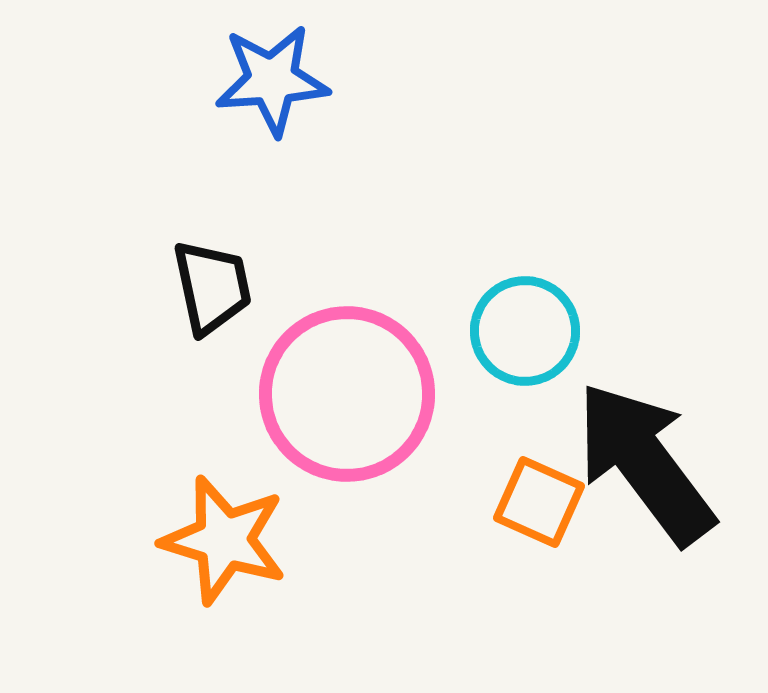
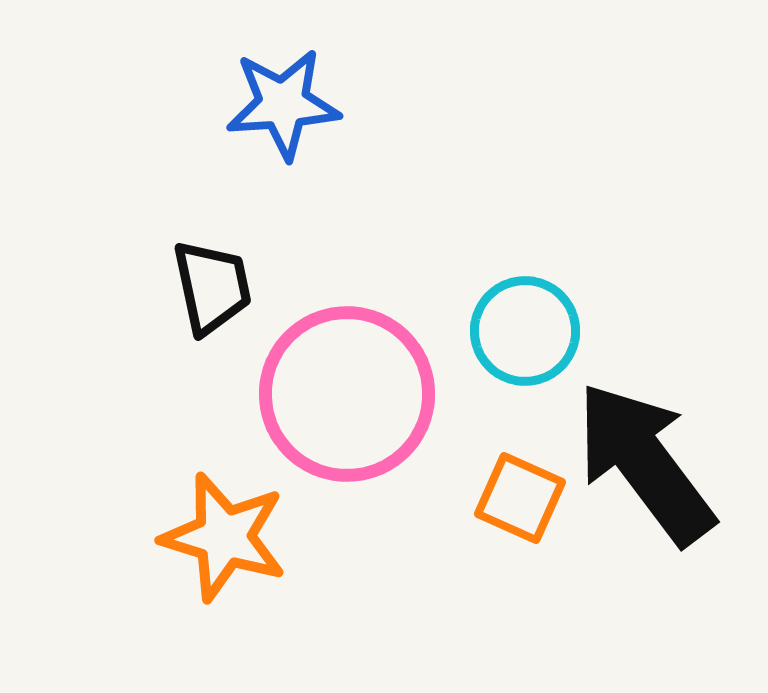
blue star: moved 11 px right, 24 px down
orange square: moved 19 px left, 4 px up
orange star: moved 3 px up
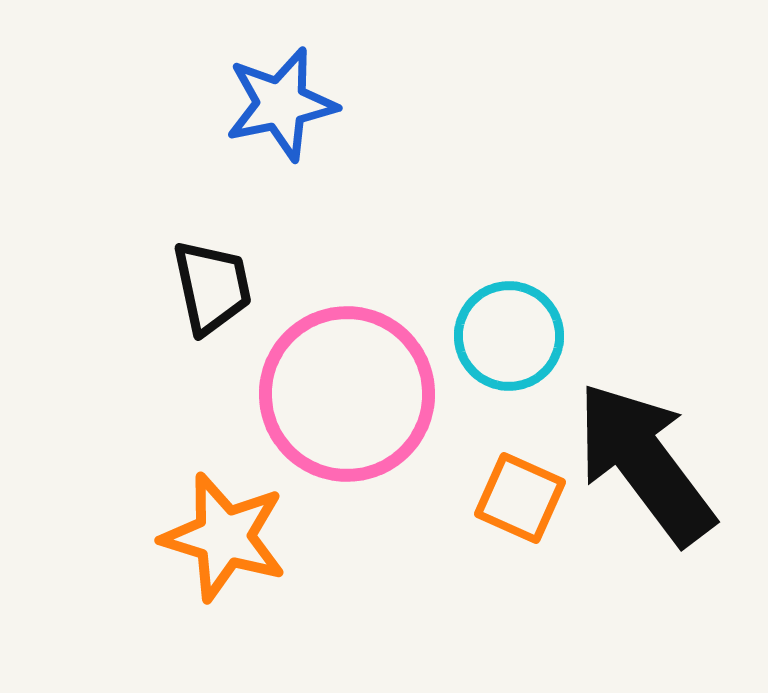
blue star: moved 2 px left; rotated 8 degrees counterclockwise
cyan circle: moved 16 px left, 5 px down
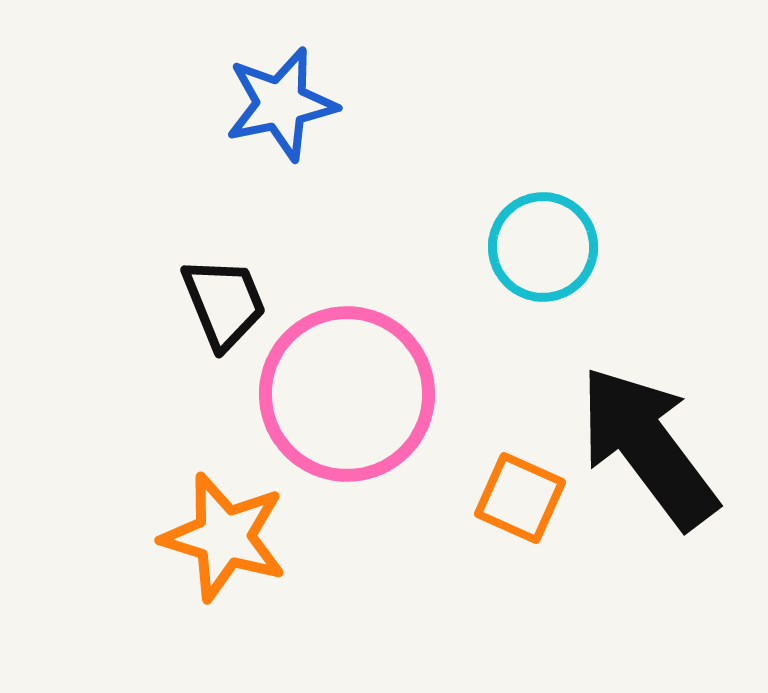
black trapezoid: moved 12 px right, 16 px down; rotated 10 degrees counterclockwise
cyan circle: moved 34 px right, 89 px up
black arrow: moved 3 px right, 16 px up
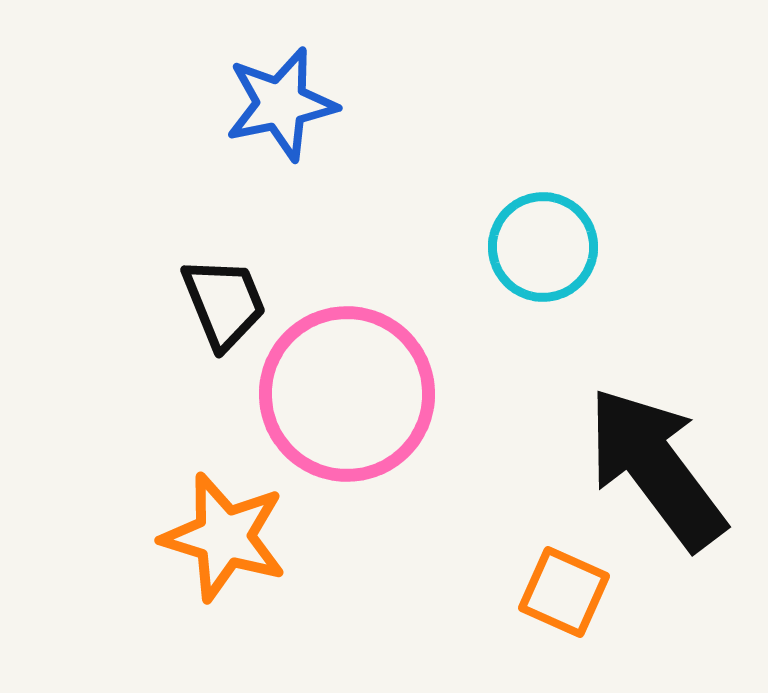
black arrow: moved 8 px right, 21 px down
orange square: moved 44 px right, 94 px down
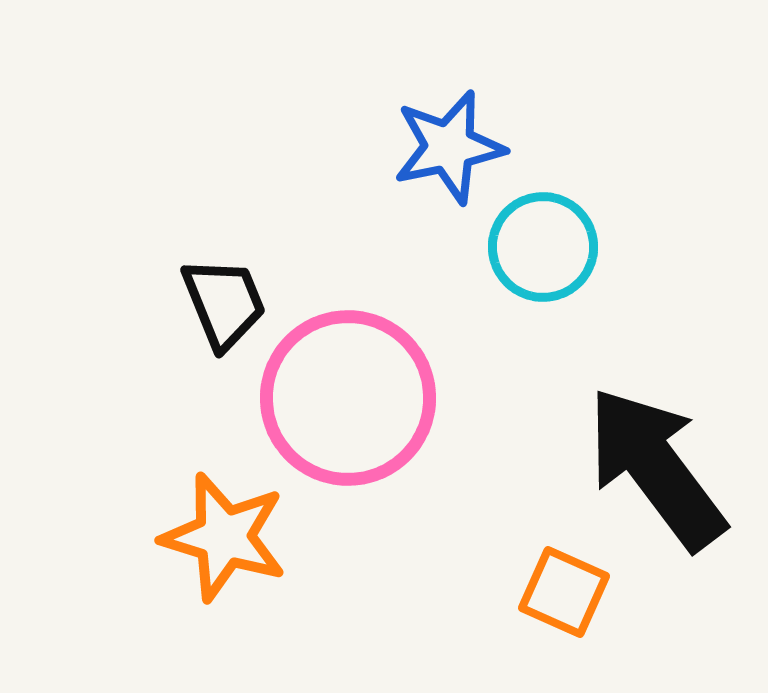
blue star: moved 168 px right, 43 px down
pink circle: moved 1 px right, 4 px down
